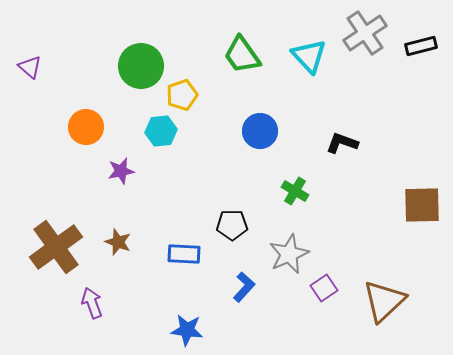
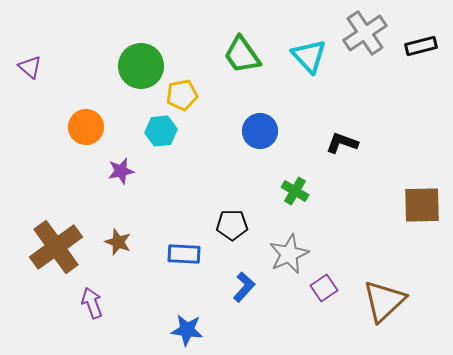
yellow pentagon: rotated 8 degrees clockwise
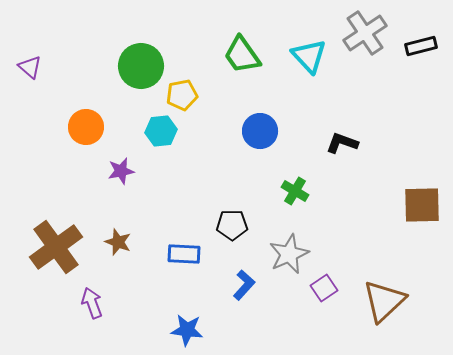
blue L-shape: moved 2 px up
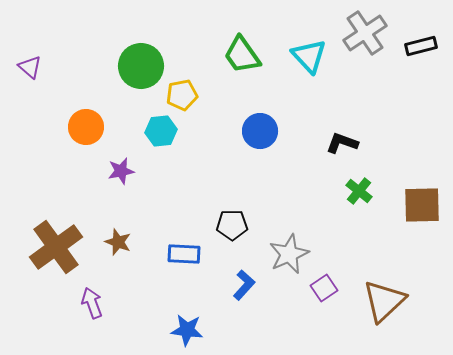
green cross: moved 64 px right; rotated 8 degrees clockwise
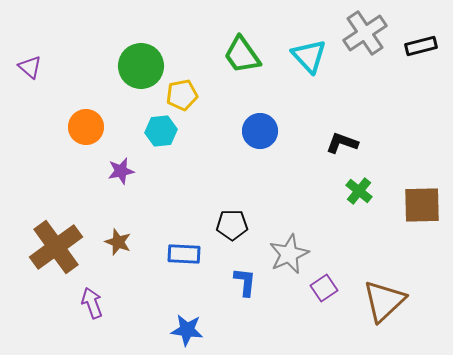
blue L-shape: moved 1 px right, 3 px up; rotated 36 degrees counterclockwise
